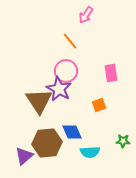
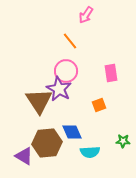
purple triangle: rotated 48 degrees counterclockwise
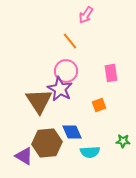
purple star: moved 1 px right
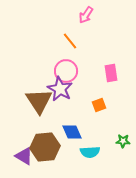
brown hexagon: moved 2 px left, 4 px down
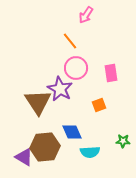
pink circle: moved 10 px right, 3 px up
brown triangle: moved 1 px left, 1 px down
purple triangle: moved 1 px down
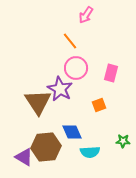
pink rectangle: rotated 24 degrees clockwise
brown hexagon: moved 1 px right
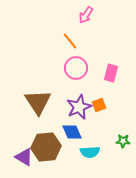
purple star: moved 19 px right, 18 px down; rotated 20 degrees clockwise
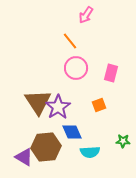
purple star: moved 21 px left; rotated 10 degrees counterclockwise
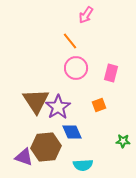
brown triangle: moved 2 px left, 1 px up
cyan semicircle: moved 7 px left, 13 px down
purple triangle: rotated 12 degrees counterclockwise
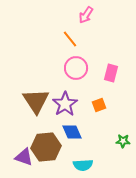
orange line: moved 2 px up
purple star: moved 7 px right, 3 px up
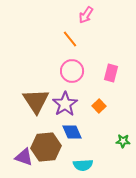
pink circle: moved 4 px left, 3 px down
orange square: moved 1 px down; rotated 24 degrees counterclockwise
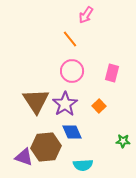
pink rectangle: moved 1 px right
